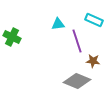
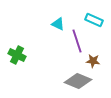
cyan triangle: rotated 32 degrees clockwise
green cross: moved 5 px right, 18 px down
gray diamond: moved 1 px right
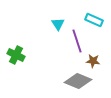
cyan triangle: rotated 32 degrees clockwise
green cross: moved 1 px left
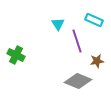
brown star: moved 4 px right; rotated 16 degrees counterclockwise
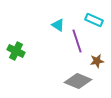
cyan triangle: moved 1 px down; rotated 24 degrees counterclockwise
green cross: moved 4 px up
